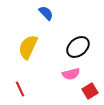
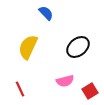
pink semicircle: moved 6 px left, 7 px down
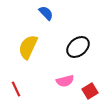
red line: moved 4 px left
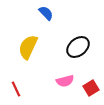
red square: moved 1 px right, 3 px up
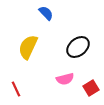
pink semicircle: moved 2 px up
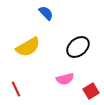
yellow semicircle: rotated 145 degrees counterclockwise
red square: moved 3 px down
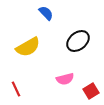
black ellipse: moved 6 px up
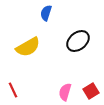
blue semicircle: rotated 119 degrees counterclockwise
pink semicircle: moved 13 px down; rotated 120 degrees clockwise
red line: moved 3 px left, 1 px down
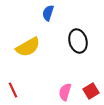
blue semicircle: moved 2 px right
black ellipse: rotated 65 degrees counterclockwise
